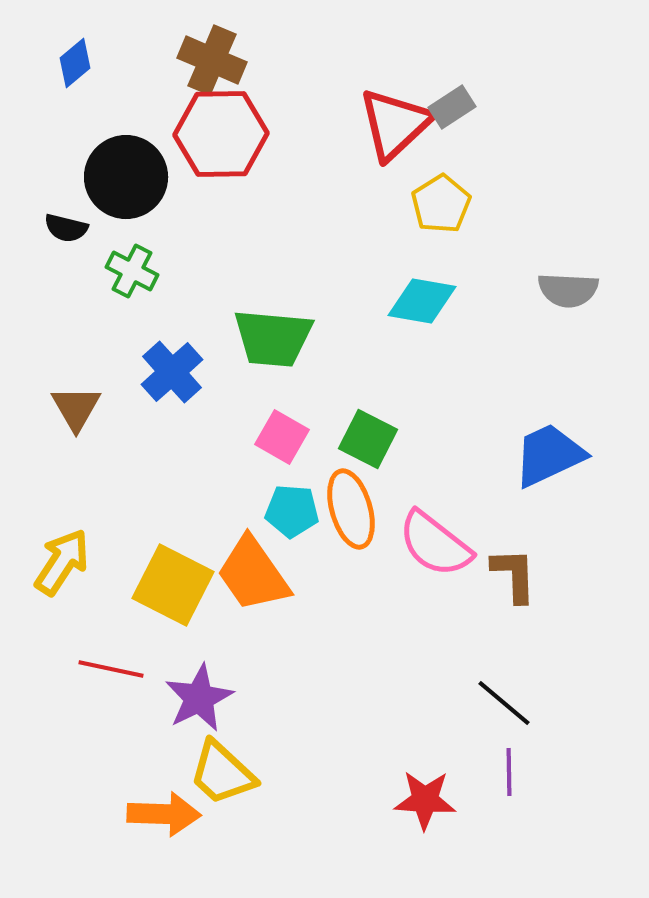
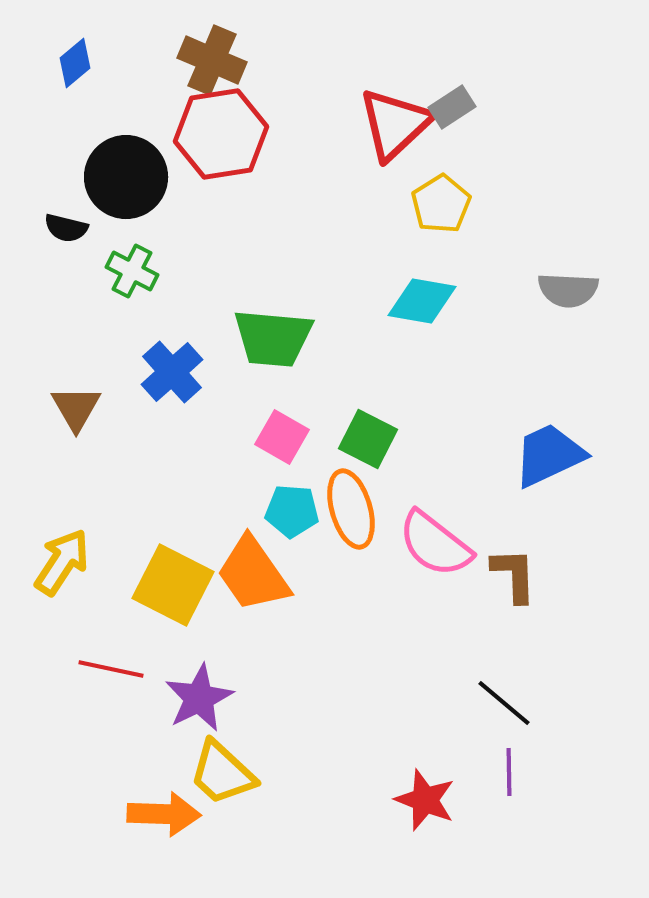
red hexagon: rotated 8 degrees counterclockwise
red star: rotated 18 degrees clockwise
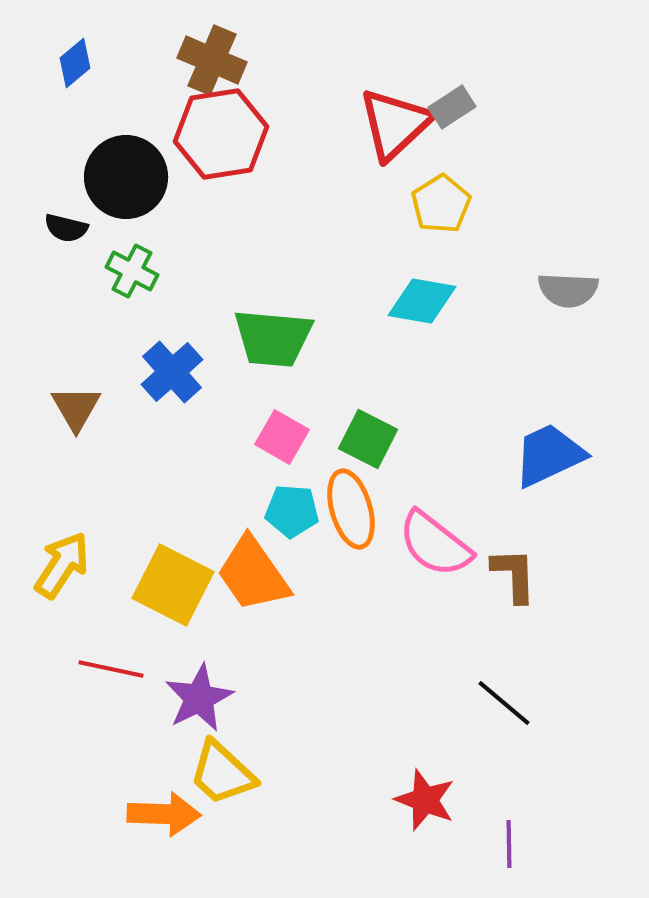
yellow arrow: moved 3 px down
purple line: moved 72 px down
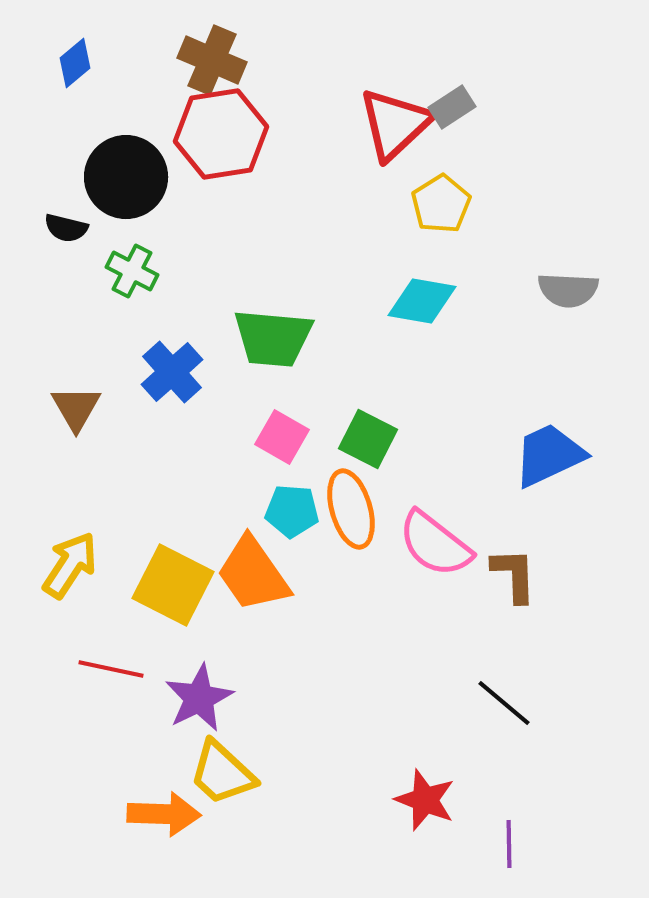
yellow arrow: moved 8 px right
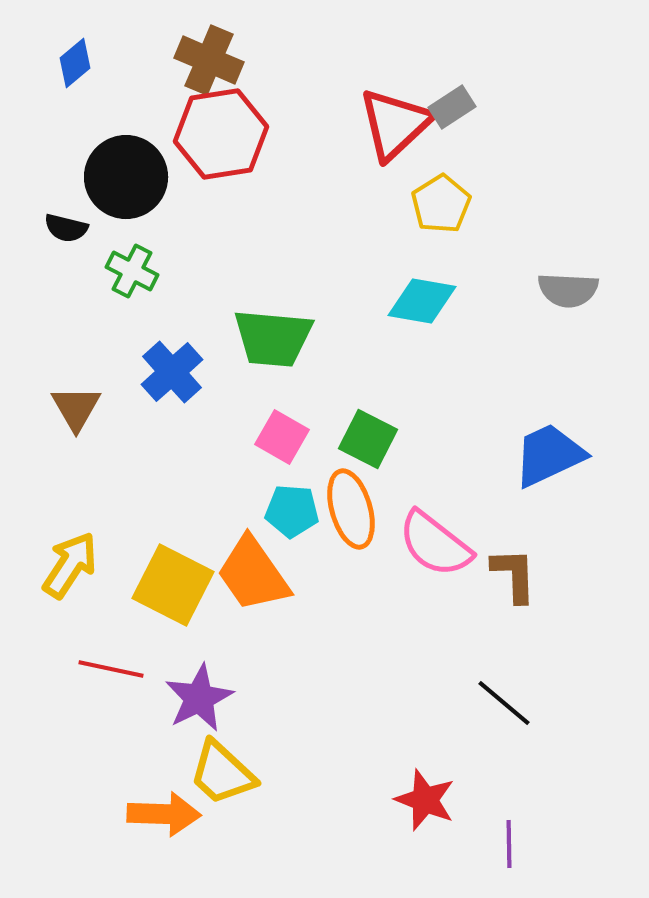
brown cross: moved 3 px left
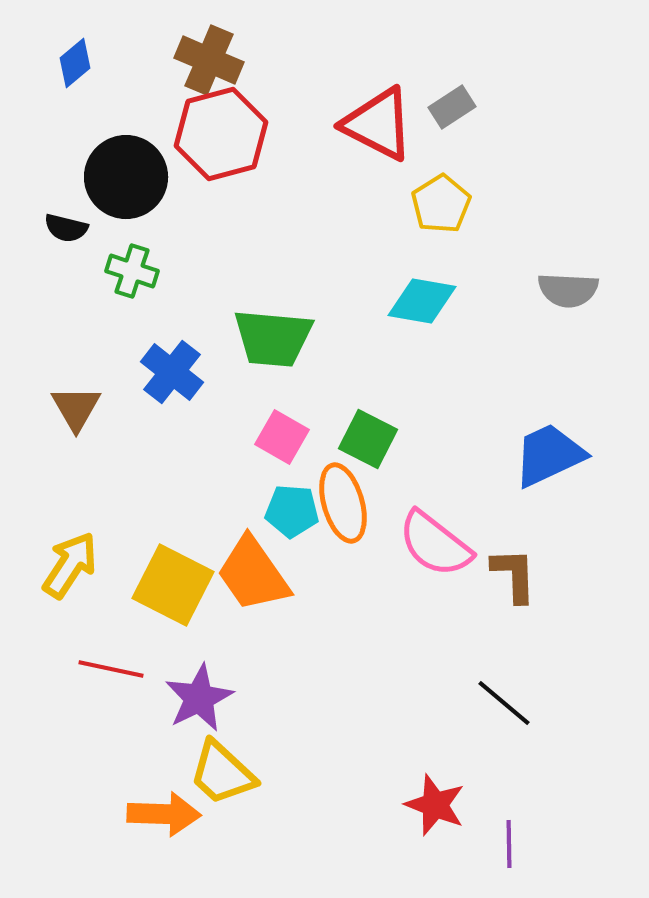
red triangle: moved 17 px left; rotated 50 degrees counterclockwise
red hexagon: rotated 6 degrees counterclockwise
green cross: rotated 9 degrees counterclockwise
blue cross: rotated 10 degrees counterclockwise
orange ellipse: moved 8 px left, 6 px up
red star: moved 10 px right, 5 px down
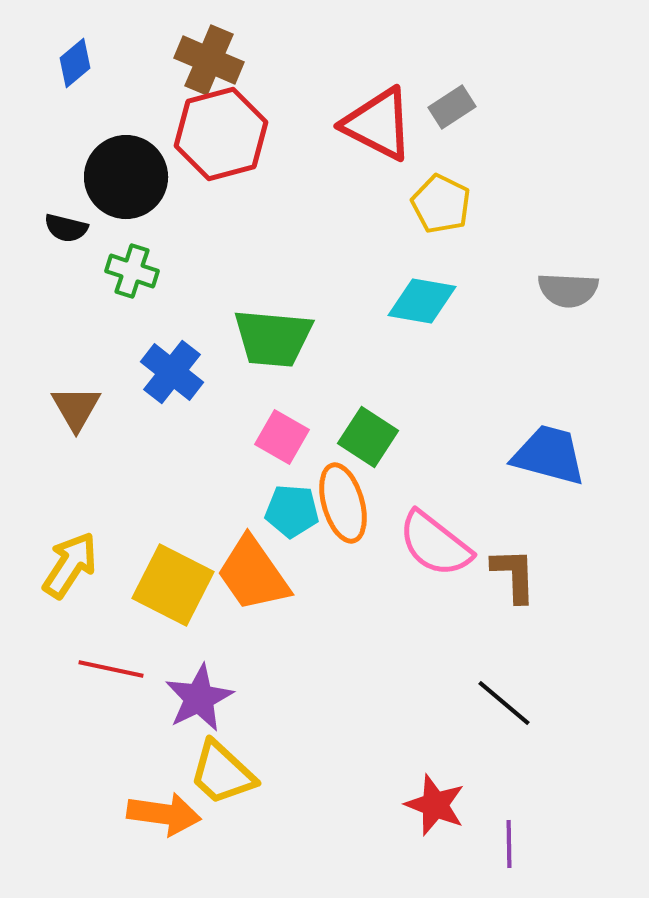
yellow pentagon: rotated 14 degrees counterclockwise
green square: moved 2 px up; rotated 6 degrees clockwise
blue trapezoid: rotated 40 degrees clockwise
orange arrow: rotated 6 degrees clockwise
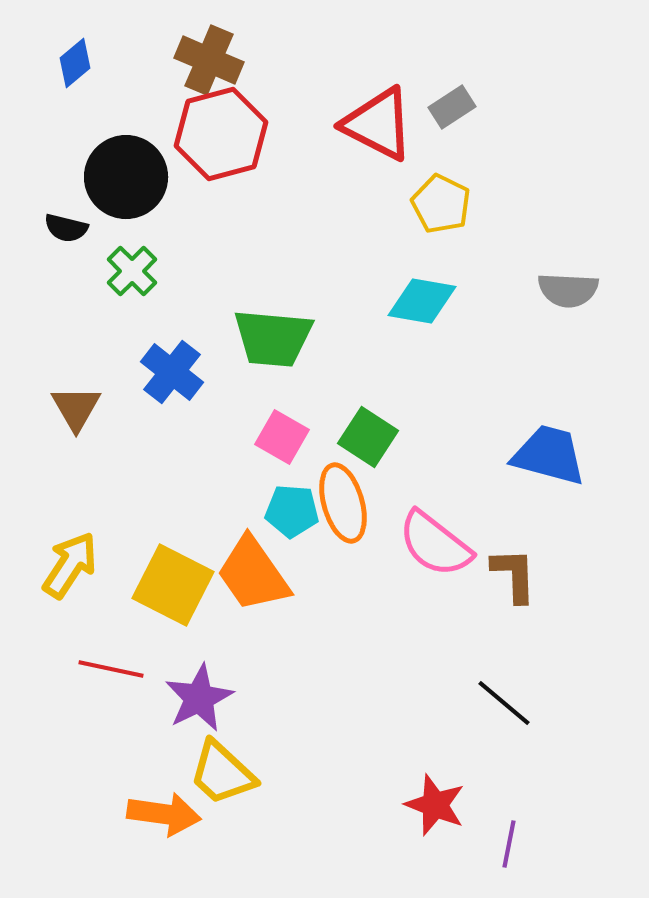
green cross: rotated 27 degrees clockwise
purple line: rotated 12 degrees clockwise
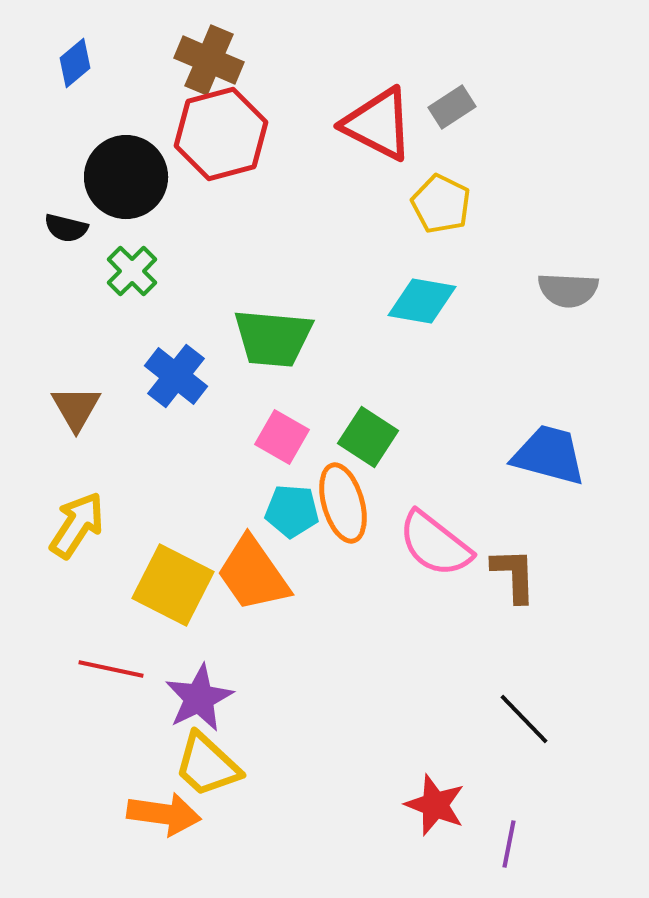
blue cross: moved 4 px right, 4 px down
yellow arrow: moved 7 px right, 40 px up
black line: moved 20 px right, 16 px down; rotated 6 degrees clockwise
yellow trapezoid: moved 15 px left, 8 px up
